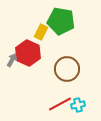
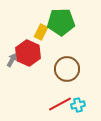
green pentagon: moved 1 px down; rotated 12 degrees counterclockwise
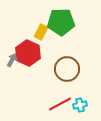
cyan cross: moved 2 px right
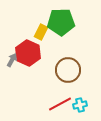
brown circle: moved 1 px right, 1 px down
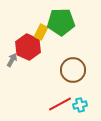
red hexagon: moved 6 px up
brown circle: moved 5 px right
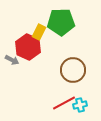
yellow rectangle: moved 2 px left
gray arrow: rotated 88 degrees clockwise
red line: moved 4 px right, 1 px up
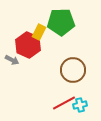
red hexagon: moved 2 px up
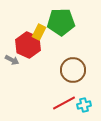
cyan cross: moved 4 px right
